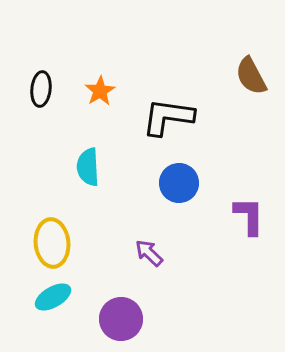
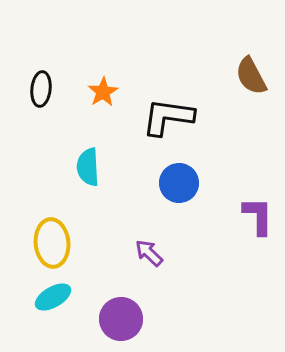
orange star: moved 3 px right, 1 px down
purple L-shape: moved 9 px right
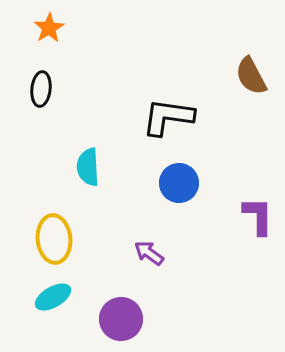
orange star: moved 54 px left, 64 px up
yellow ellipse: moved 2 px right, 4 px up
purple arrow: rotated 8 degrees counterclockwise
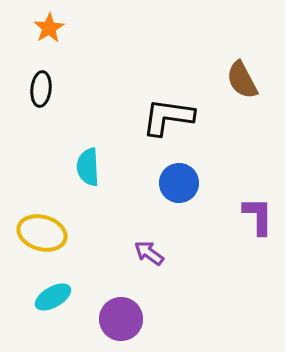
brown semicircle: moved 9 px left, 4 px down
yellow ellipse: moved 12 px left, 6 px up; rotated 69 degrees counterclockwise
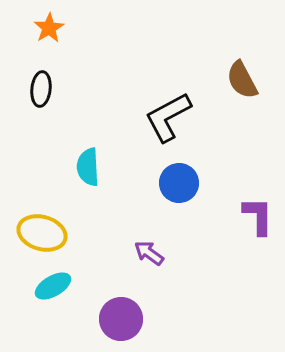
black L-shape: rotated 36 degrees counterclockwise
cyan ellipse: moved 11 px up
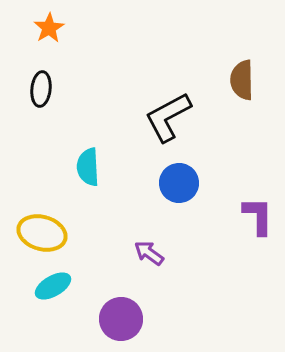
brown semicircle: rotated 27 degrees clockwise
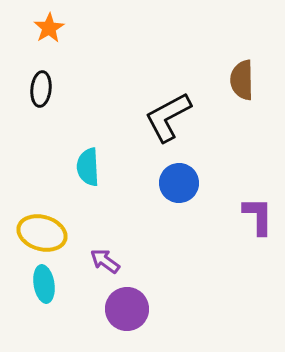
purple arrow: moved 44 px left, 8 px down
cyan ellipse: moved 9 px left, 2 px up; rotated 69 degrees counterclockwise
purple circle: moved 6 px right, 10 px up
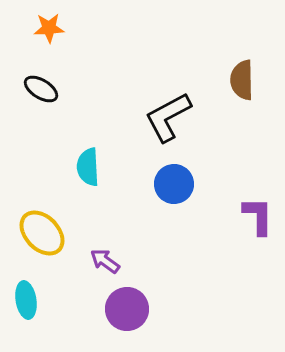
orange star: rotated 28 degrees clockwise
black ellipse: rotated 64 degrees counterclockwise
blue circle: moved 5 px left, 1 px down
yellow ellipse: rotated 30 degrees clockwise
cyan ellipse: moved 18 px left, 16 px down
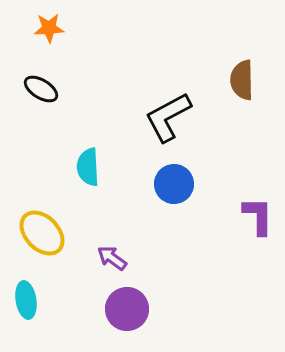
purple arrow: moved 7 px right, 3 px up
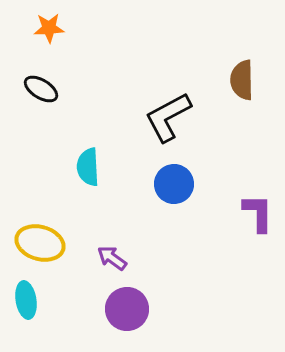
purple L-shape: moved 3 px up
yellow ellipse: moved 2 px left, 10 px down; rotated 30 degrees counterclockwise
